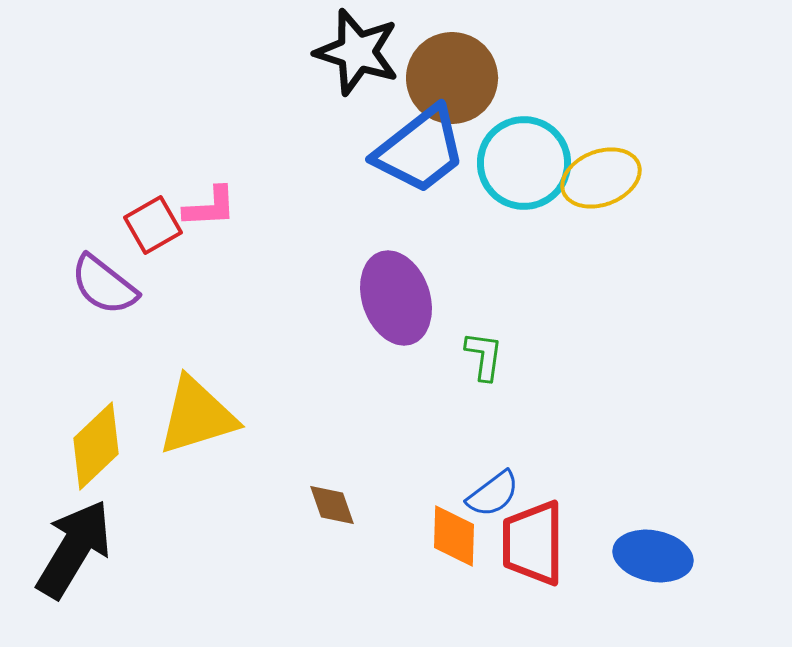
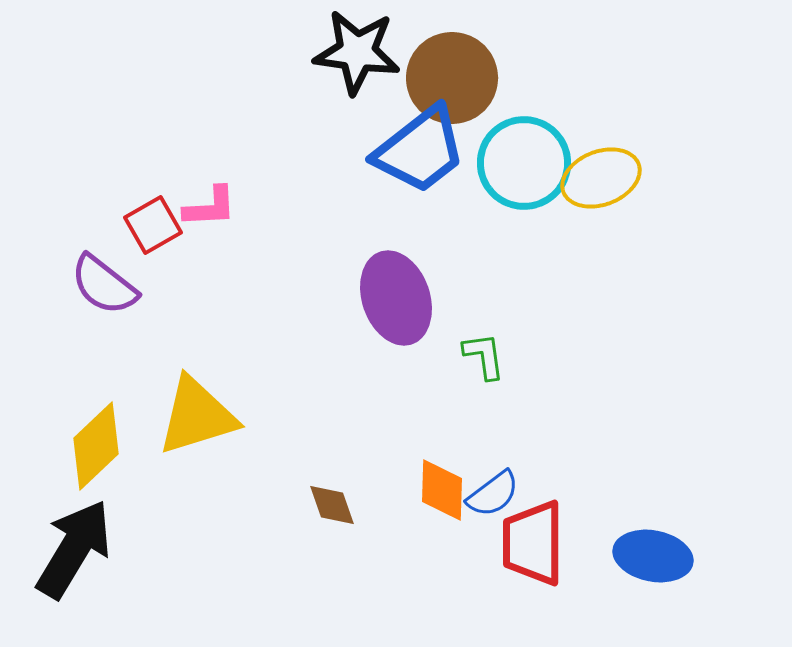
black star: rotated 10 degrees counterclockwise
green L-shape: rotated 16 degrees counterclockwise
orange diamond: moved 12 px left, 46 px up
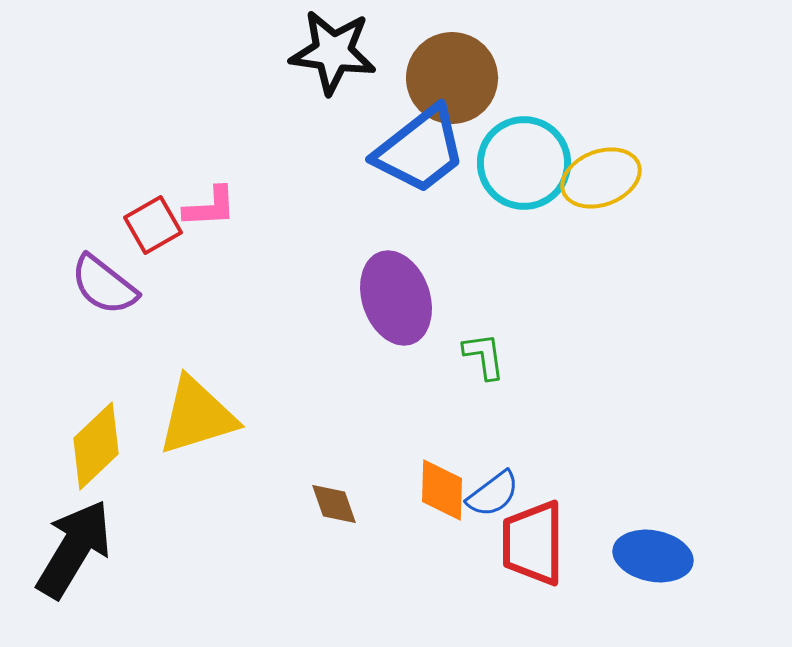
black star: moved 24 px left
brown diamond: moved 2 px right, 1 px up
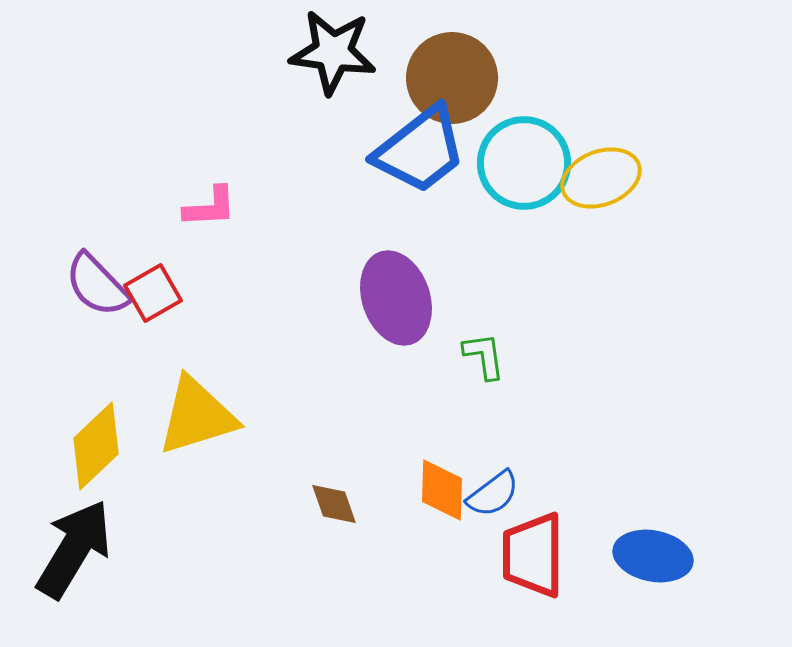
red square: moved 68 px down
purple semicircle: moved 7 px left; rotated 8 degrees clockwise
red trapezoid: moved 12 px down
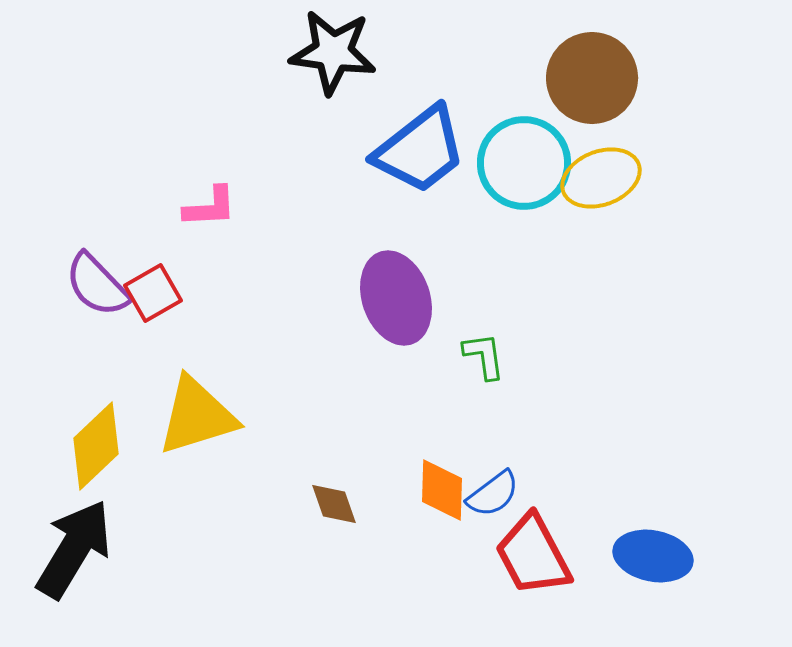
brown circle: moved 140 px right
red trapezoid: rotated 28 degrees counterclockwise
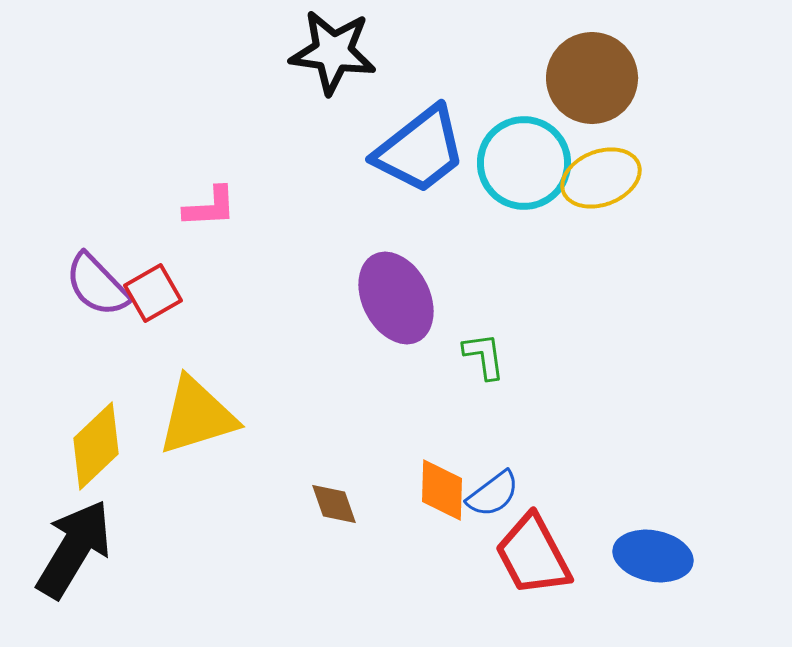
purple ellipse: rotated 8 degrees counterclockwise
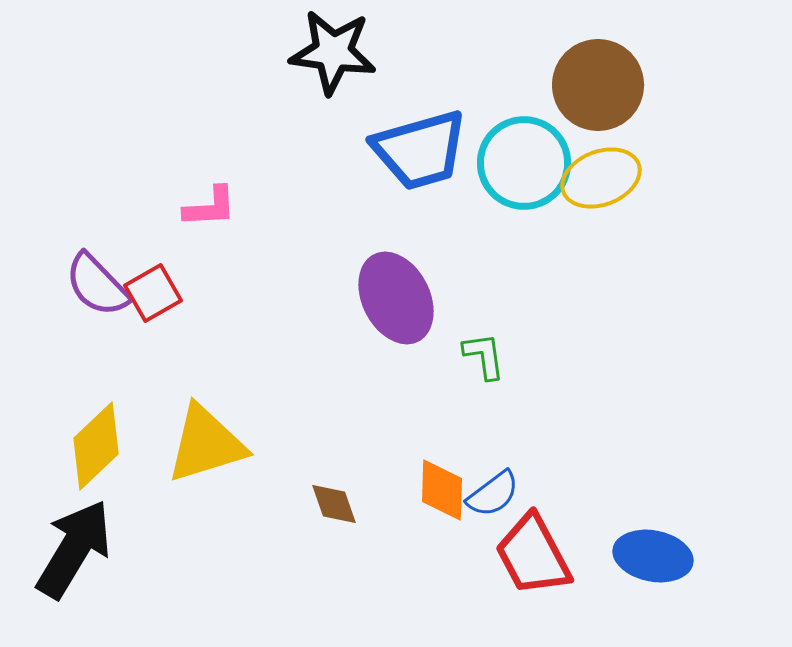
brown circle: moved 6 px right, 7 px down
blue trapezoid: rotated 22 degrees clockwise
yellow triangle: moved 9 px right, 28 px down
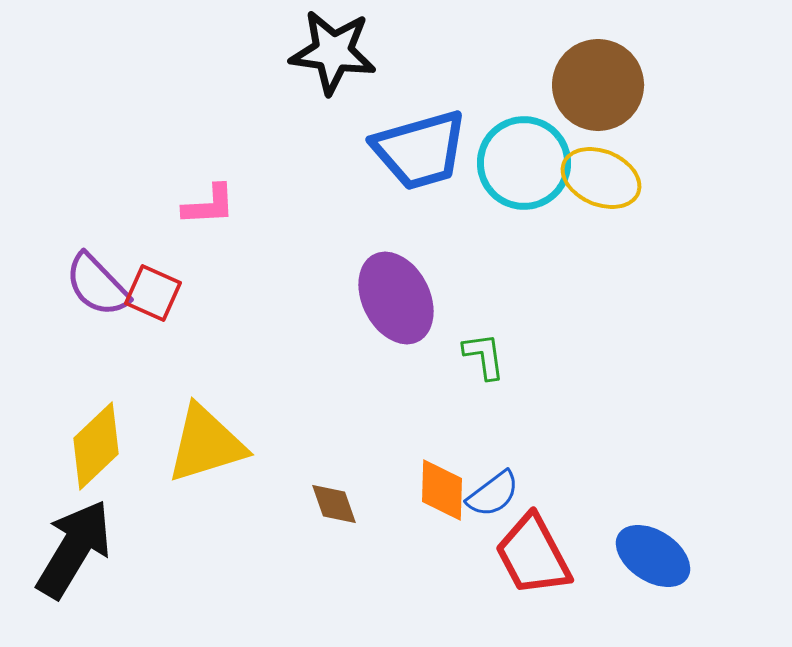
yellow ellipse: rotated 44 degrees clockwise
pink L-shape: moved 1 px left, 2 px up
red square: rotated 36 degrees counterclockwise
blue ellipse: rotated 22 degrees clockwise
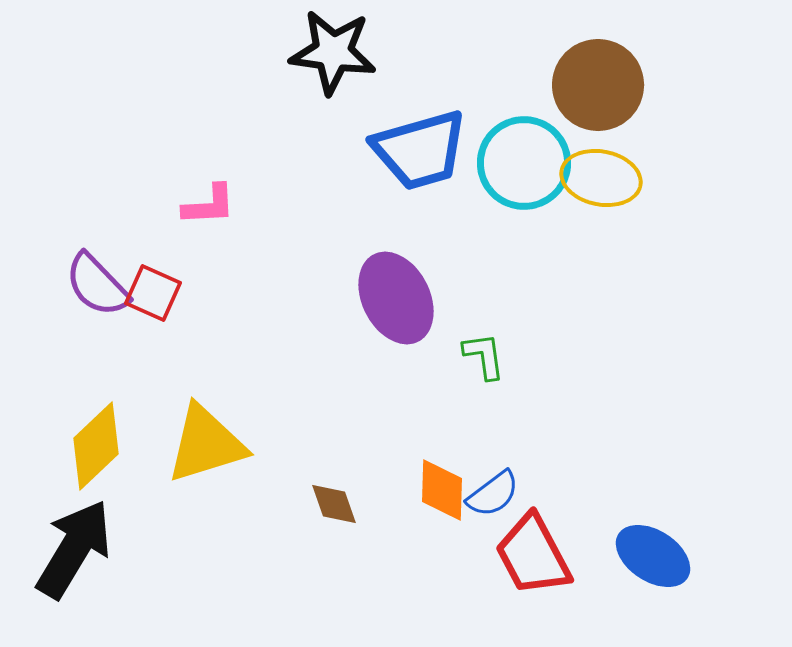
yellow ellipse: rotated 12 degrees counterclockwise
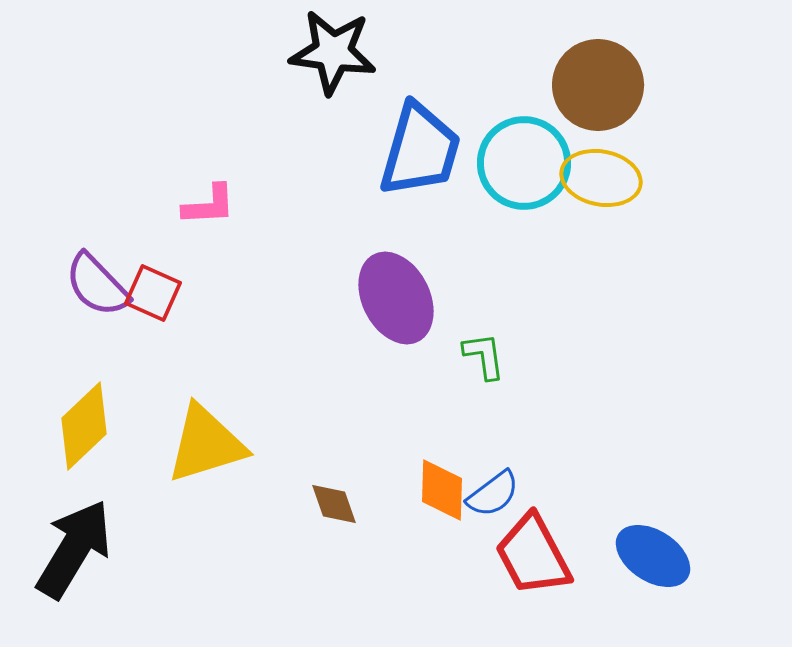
blue trapezoid: rotated 58 degrees counterclockwise
yellow diamond: moved 12 px left, 20 px up
